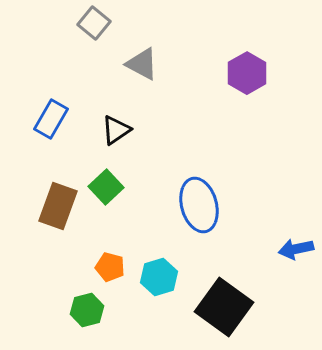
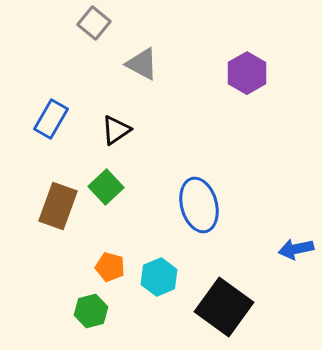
cyan hexagon: rotated 6 degrees counterclockwise
green hexagon: moved 4 px right, 1 px down
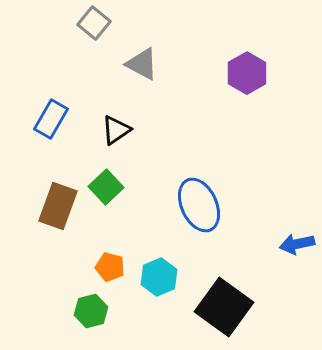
blue ellipse: rotated 10 degrees counterclockwise
blue arrow: moved 1 px right, 5 px up
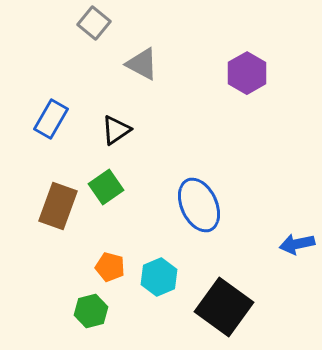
green square: rotated 8 degrees clockwise
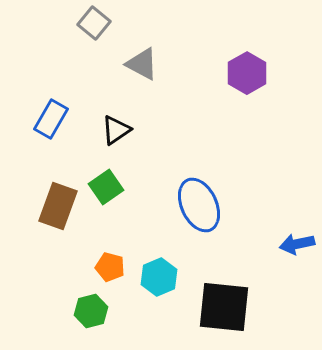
black square: rotated 30 degrees counterclockwise
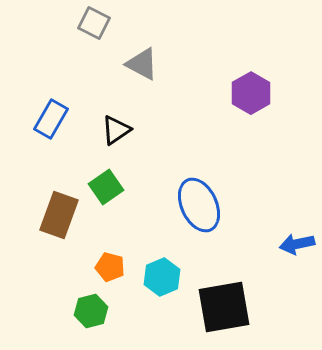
gray square: rotated 12 degrees counterclockwise
purple hexagon: moved 4 px right, 20 px down
brown rectangle: moved 1 px right, 9 px down
cyan hexagon: moved 3 px right
black square: rotated 16 degrees counterclockwise
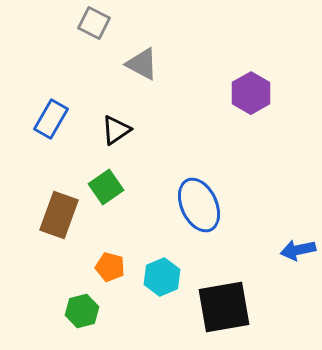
blue arrow: moved 1 px right, 6 px down
green hexagon: moved 9 px left
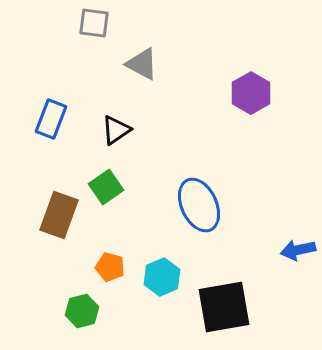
gray square: rotated 20 degrees counterclockwise
blue rectangle: rotated 9 degrees counterclockwise
